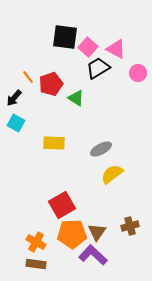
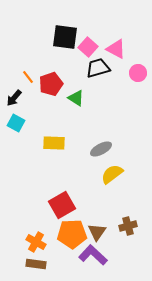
black trapezoid: rotated 15 degrees clockwise
brown cross: moved 2 px left
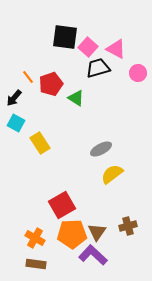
yellow rectangle: moved 14 px left; rotated 55 degrees clockwise
orange cross: moved 1 px left, 4 px up
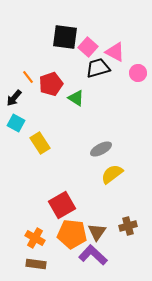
pink triangle: moved 1 px left, 3 px down
orange pentagon: rotated 8 degrees clockwise
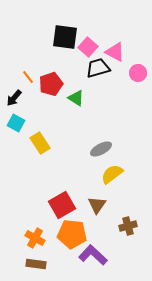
brown triangle: moved 27 px up
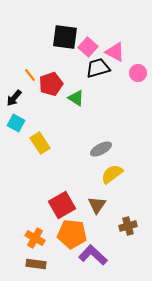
orange line: moved 2 px right, 2 px up
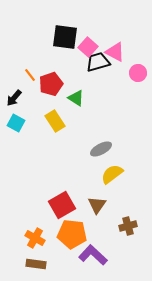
black trapezoid: moved 6 px up
yellow rectangle: moved 15 px right, 22 px up
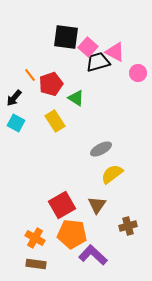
black square: moved 1 px right
